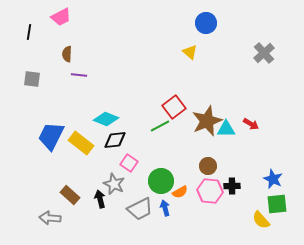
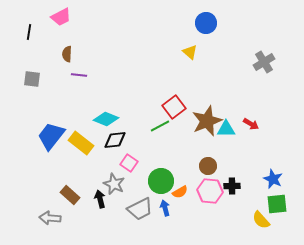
gray cross: moved 9 px down; rotated 10 degrees clockwise
blue trapezoid: rotated 12 degrees clockwise
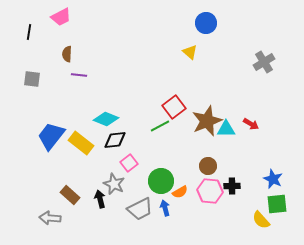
pink square: rotated 18 degrees clockwise
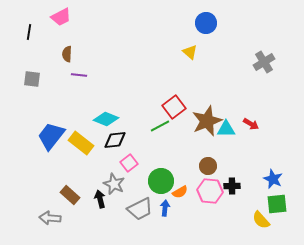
blue arrow: rotated 21 degrees clockwise
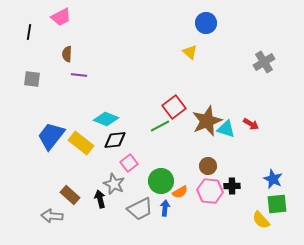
cyan triangle: rotated 18 degrees clockwise
gray arrow: moved 2 px right, 2 px up
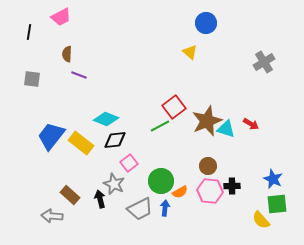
purple line: rotated 14 degrees clockwise
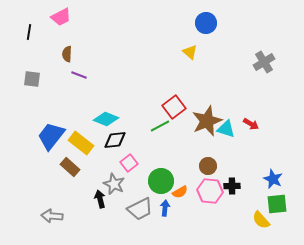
brown rectangle: moved 28 px up
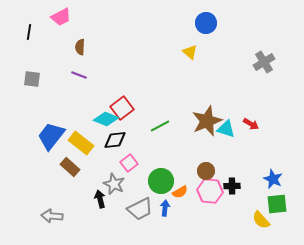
brown semicircle: moved 13 px right, 7 px up
red square: moved 52 px left, 1 px down
brown circle: moved 2 px left, 5 px down
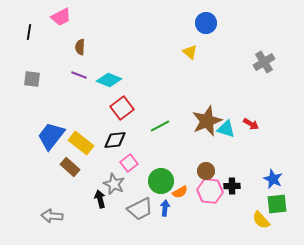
cyan diamond: moved 3 px right, 39 px up
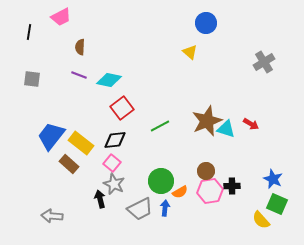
cyan diamond: rotated 10 degrees counterclockwise
pink square: moved 17 px left; rotated 12 degrees counterclockwise
brown rectangle: moved 1 px left, 3 px up
pink hexagon: rotated 15 degrees counterclockwise
green square: rotated 30 degrees clockwise
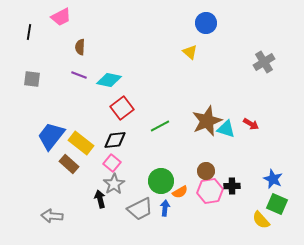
gray star: rotated 15 degrees clockwise
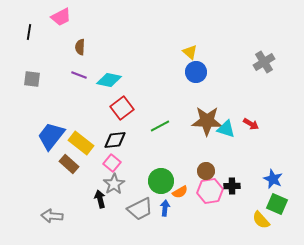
blue circle: moved 10 px left, 49 px down
brown star: rotated 24 degrees clockwise
